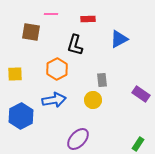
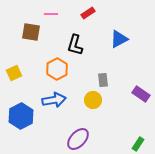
red rectangle: moved 6 px up; rotated 32 degrees counterclockwise
yellow square: moved 1 px left, 1 px up; rotated 21 degrees counterclockwise
gray rectangle: moved 1 px right
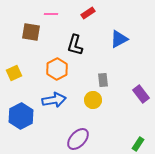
purple rectangle: rotated 18 degrees clockwise
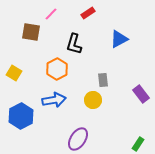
pink line: rotated 48 degrees counterclockwise
black L-shape: moved 1 px left, 1 px up
yellow square: rotated 35 degrees counterclockwise
purple ellipse: rotated 10 degrees counterclockwise
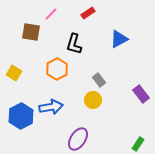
gray rectangle: moved 4 px left; rotated 32 degrees counterclockwise
blue arrow: moved 3 px left, 7 px down
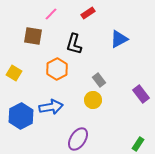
brown square: moved 2 px right, 4 px down
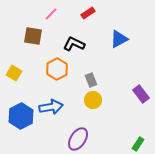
black L-shape: rotated 100 degrees clockwise
gray rectangle: moved 8 px left; rotated 16 degrees clockwise
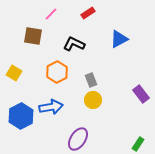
orange hexagon: moved 3 px down
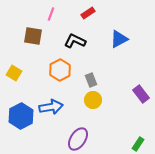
pink line: rotated 24 degrees counterclockwise
black L-shape: moved 1 px right, 3 px up
orange hexagon: moved 3 px right, 2 px up
